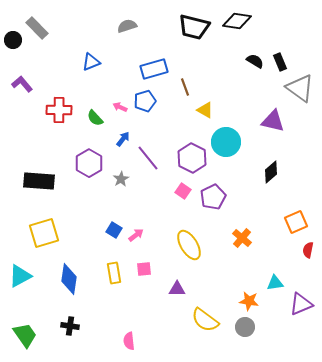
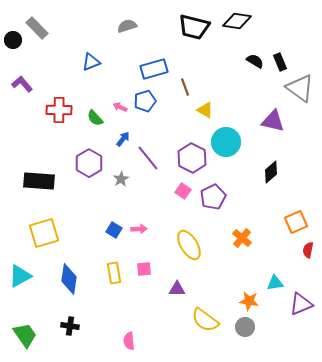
pink arrow at (136, 235): moved 3 px right, 6 px up; rotated 35 degrees clockwise
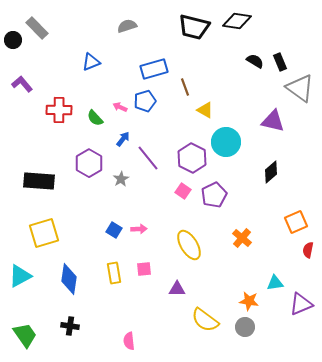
purple pentagon at (213, 197): moved 1 px right, 2 px up
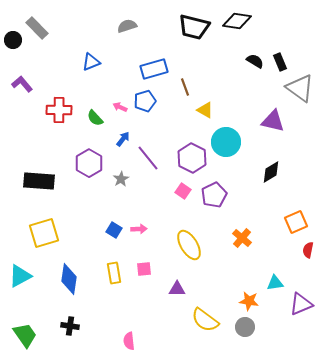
black diamond at (271, 172): rotated 10 degrees clockwise
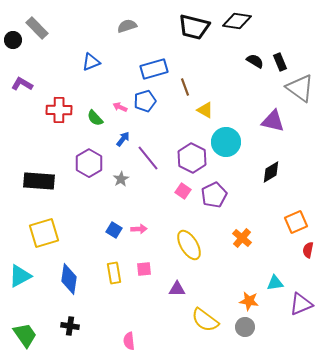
purple L-shape at (22, 84): rotated 20 degrees counterclockwise
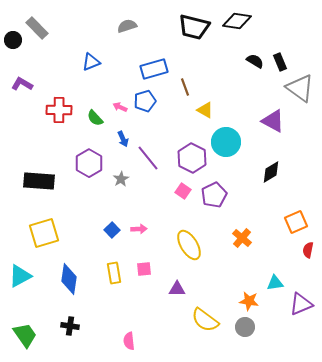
purple triangle at (273, 121): rotated 15 degrees clockwise
blue arrow at (123, 139): rotated 119 degrees clockwise
blue square at (114, 230): moved 2 px left; rotated 14 degrees clockwise
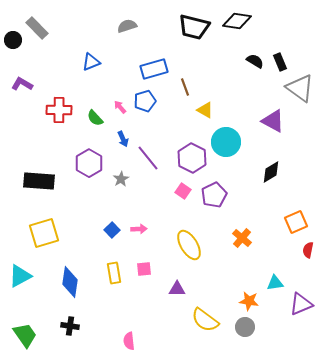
pink arrow at (120, 107): rotated 24 degrees clockwise
blue diamond at (69, 279): moved 1 px right, 3 px down
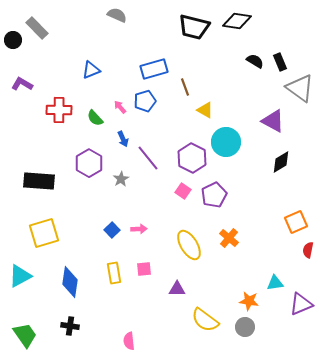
gray semicircle at (127, 26): moved 10 px left, 11 px up; rotated 42 degrees clockwise
blue triangle at (91, 62): moved 8 px down
black diamond at (271, 172): moved 10 px right, 10 px up
orange cross at (242, 238): moved 13 px left
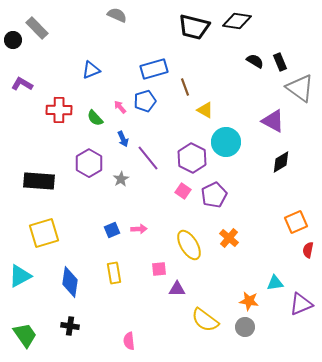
blue square at (112, 230): rotated 21 degrees clockwise
pink square at (144, 269): moved 15 px right
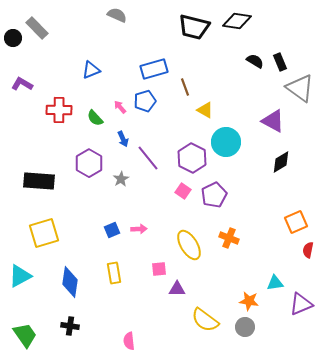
black circle at (13, 40): moved 2 px up
orange cross at (229, 238): rotated 18 degrees counterclockwise
